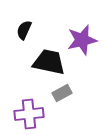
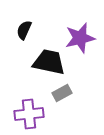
purple star: moved 2 px left, 2 px up
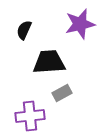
purple star: moved 14 px up
black trapezoid: rotated 16 degrees counterclockwise
purple cross: moved 1 px right, 2 px down
